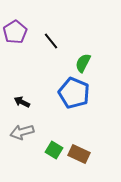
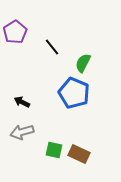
black line: moved 1 px right, 6 px down
green square: rotated 18 degrees counterclockwise
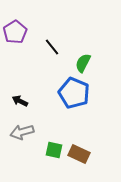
black arrow: moved 2 px left, 1 px up
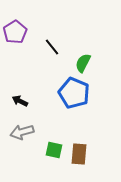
brown rectangle: rotated 70 degrees clockwise
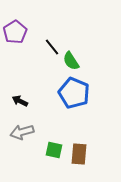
green semicircle: moved 12 px left, 2 px up; rotated 60 degrees counterclockwise
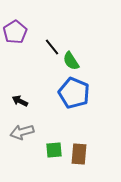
green square: rotated 18 degrees counterclockwise
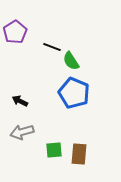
black line: rotated 30 degrees counterclockwise
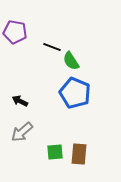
purple pentagon: rotated 30 degrees counterclockwise
blue pentagon: moved 1 px right
gray arrow: rotated 25 degrees counterclockwise
green square: moved 1 px right, 2 px down
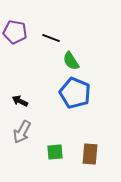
black line: moved 1 px left, 9 px up
gray arrow: rotated 20 degrees counterclockwise
brown rectangle: moved 11 px right
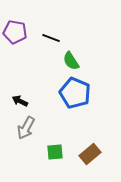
gray arrow: moved 4 px right, 4 px up
brown rectangle: rotated 45 degrees clockwise
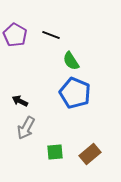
purple pentagon: moved 3 px down; rotated 20 degrees clockwise
black line: moved 3 px up
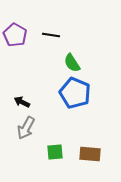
black line: rotated 12 degrees counterclockwise
green semicircle: moved 1 px right, 2 px down
black arrow: moved 2 px right, 1 px down
brown rectangle: rotated 45 degrees clockwise
